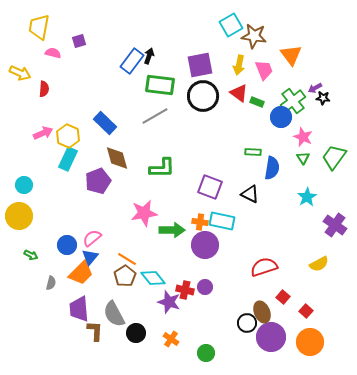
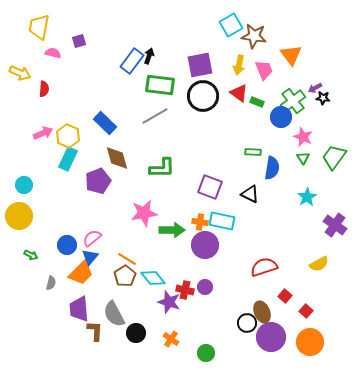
red square at (283, 297): moved 2 px right, 1 px up
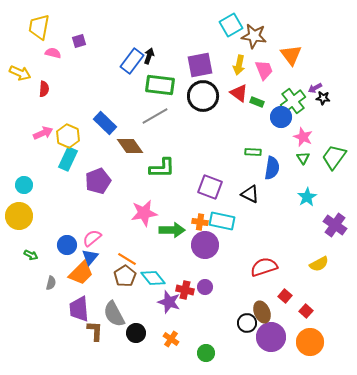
brown diamond at (117, 158): moved 13 px right, 12 px up; rotated 20 degrees counterclockwise
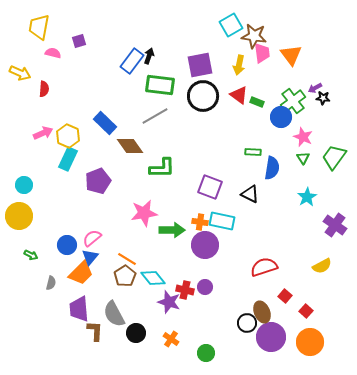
pink trapezoid at (264, 70): moved 2 px left, 17 px up; rotated 15 degrees clockwise
red triangle at (239, 93): moved 2 px down
yellow semicircle at (319, 264): moved 3 px right, 2 px down
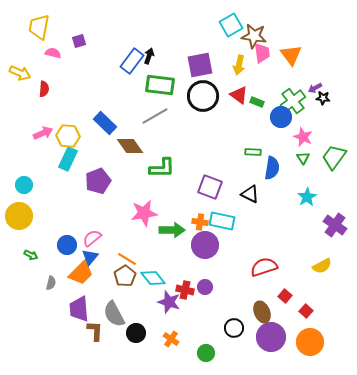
yellow hexagon at (68, 136): rotated 20 degrees counterclockwise
black circle at (247, 323): moved 13 px left, 5 px down
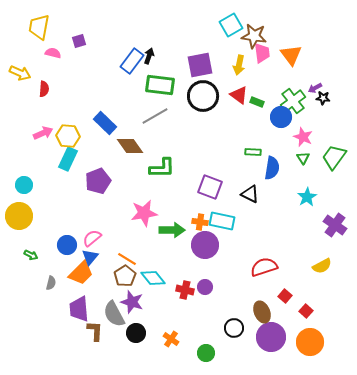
purple star at (169, 302): moved 37 px left
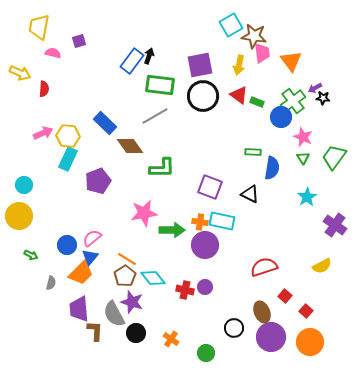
orange triangle at (291, 55): moved 6 px down
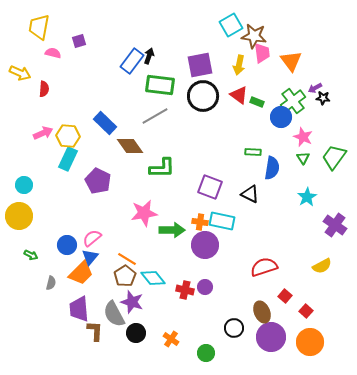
purple pentagon at (98, 181): rotated 25 degrees counterclockwise
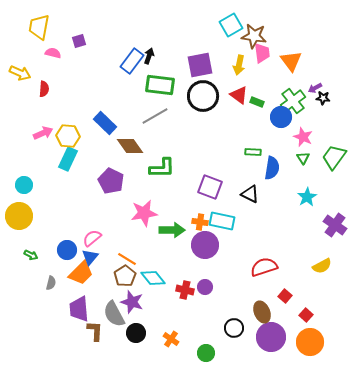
purple pentagon at (98, 181): moved 13 px right
blue circle at (67, 245): moved 5 px down
red square at (306, 311): moved 4 px down
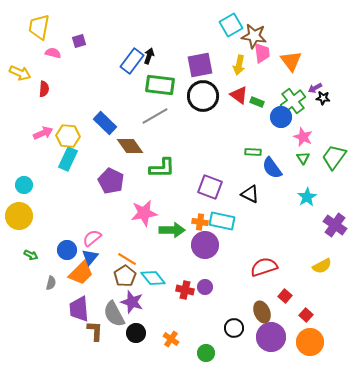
blue semicircle at (272, 168): rotated 135 degrees clockwise
